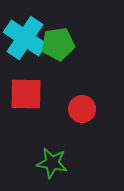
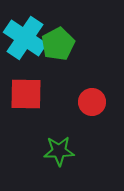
green pentagon: rotated 20 degrees counterclockwise
red circle: moved 10 px right, 7 px up
green star: moved 7 px right, 12 px up; rotated 12 degrees counterclockwise
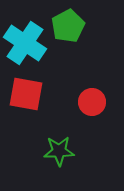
cyan cross: moved 5 px down
green pentagon: moved 10 px right, 18 px up
red square: rotated 9 degrees clockwise
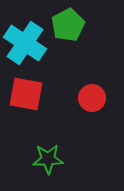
green pentagon: moved 1 px up
red circle: moved 4 px up
green star: moved 11 px left, 8 px down
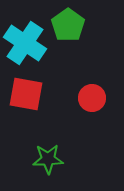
green pentagon: rotated 8 degrees counterclockwise
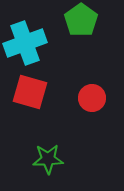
green pentagon: moved 13 px right, 5 px up
cyan cross: rotated 36 degrees clockwise
red square: moved 4 px right, 2 px up; rotated 6 degrees clockwise
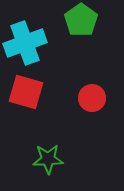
red square: moved 4 px left
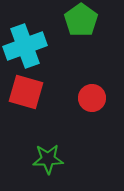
cyan cross: moved 3 px down
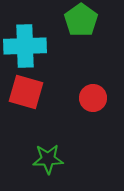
cyan cross: rotated 18 degrees clockwise
red circle: moved 1 px right
